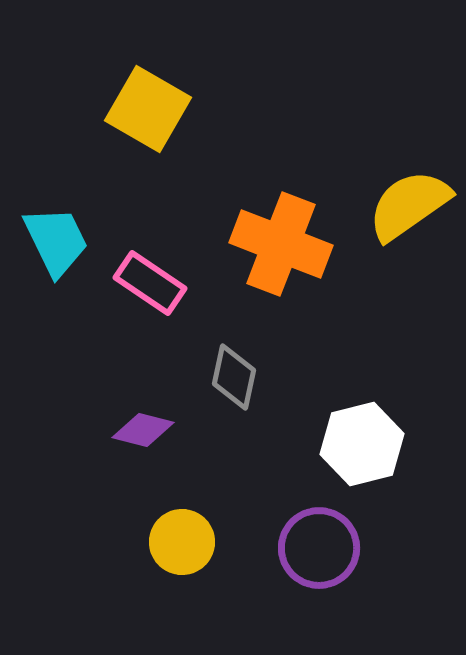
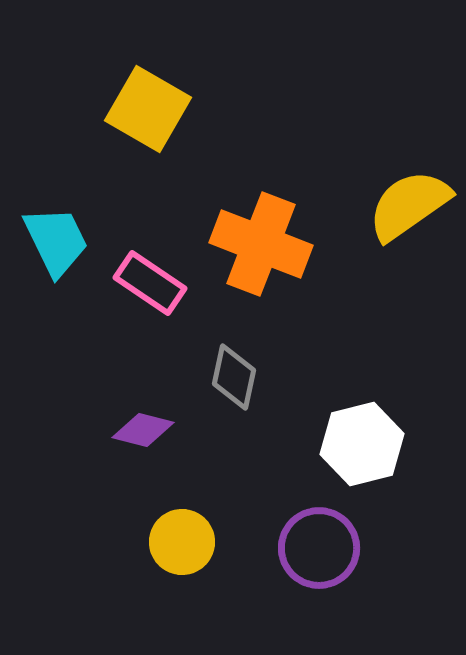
orange cross: moved 20 px left
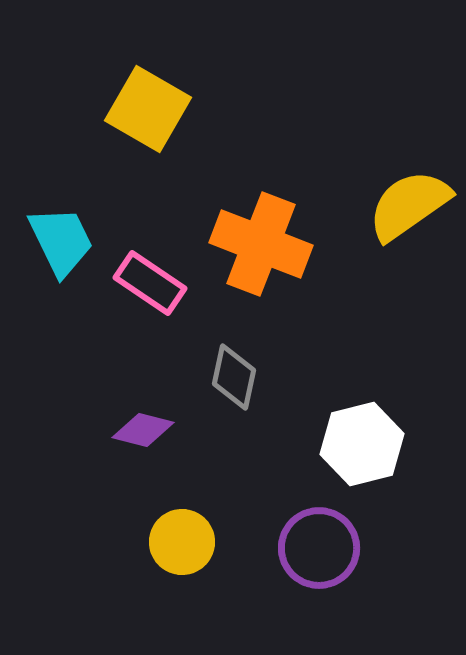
cyan trapezoid: moved 5 px right
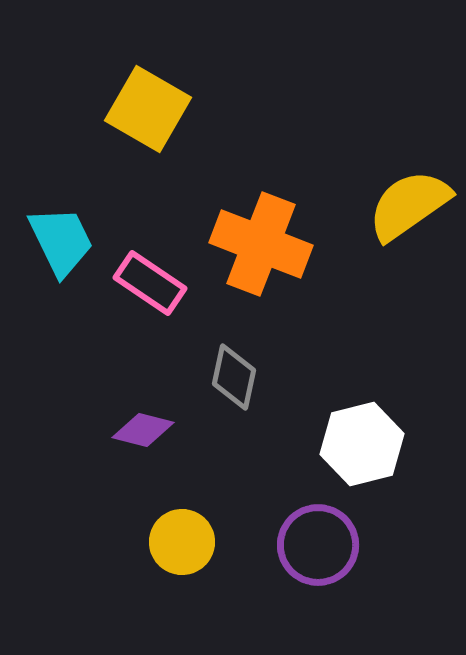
purple circle: moved 1 px left, 3 px up
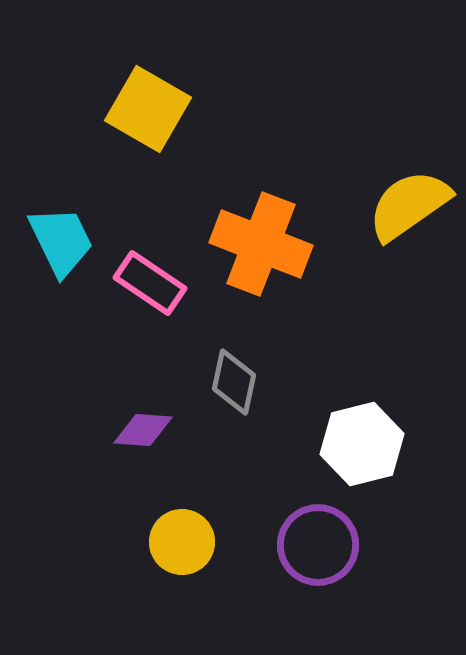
gray diamond: moved 5 px down
purple diamond: rotated 10 degrees counterclockwise
